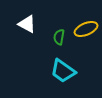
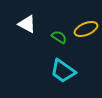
green semicircle: rotated 112 degrees clockwise
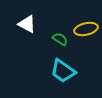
yellow ellipse: rotated 10 degrees clockwise
green semicircle: moved 1 px right, 2 px down
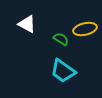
yellow ellipse: moved 1 px left
green semicircle: moved 1 px right
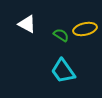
green semicircle: moved 4 px up
cyan trapezoid: rotated 20 degrees clockwise
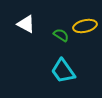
white triangle: moved 1 px left
yellow ellipse: moved 3 px up
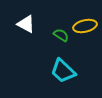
cyan trapezoid: rotated 12 degrees counterclockwise
